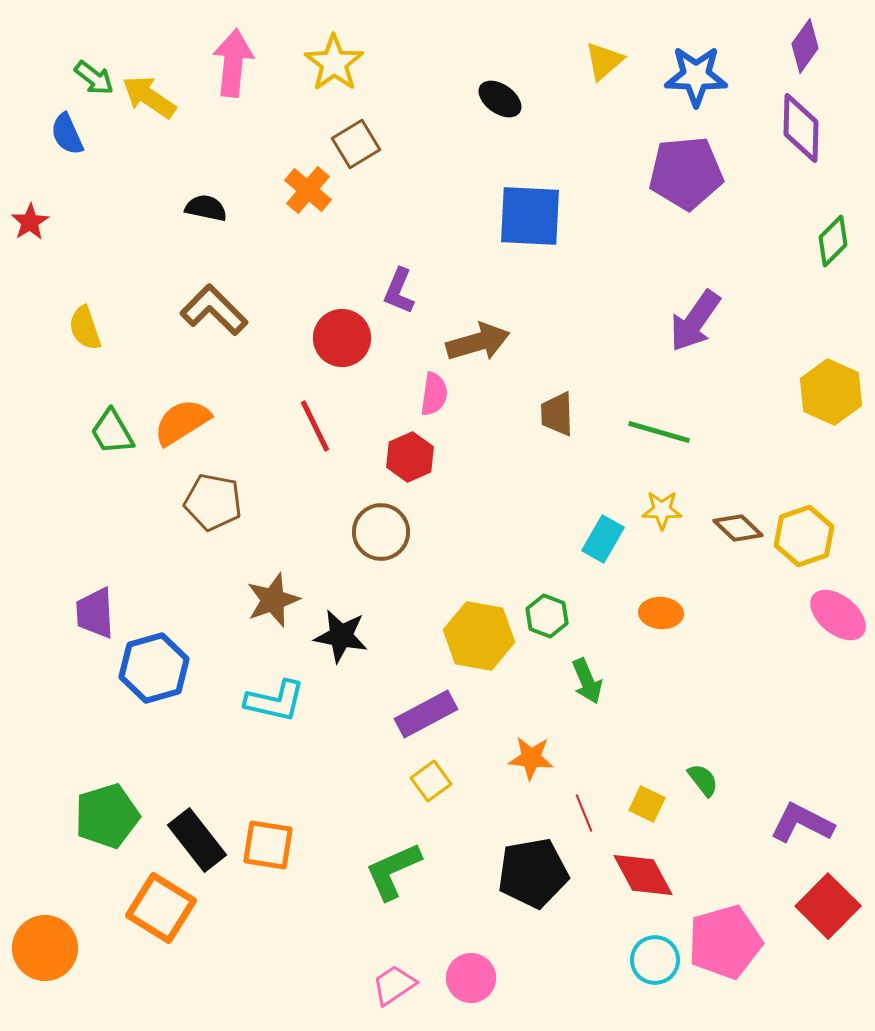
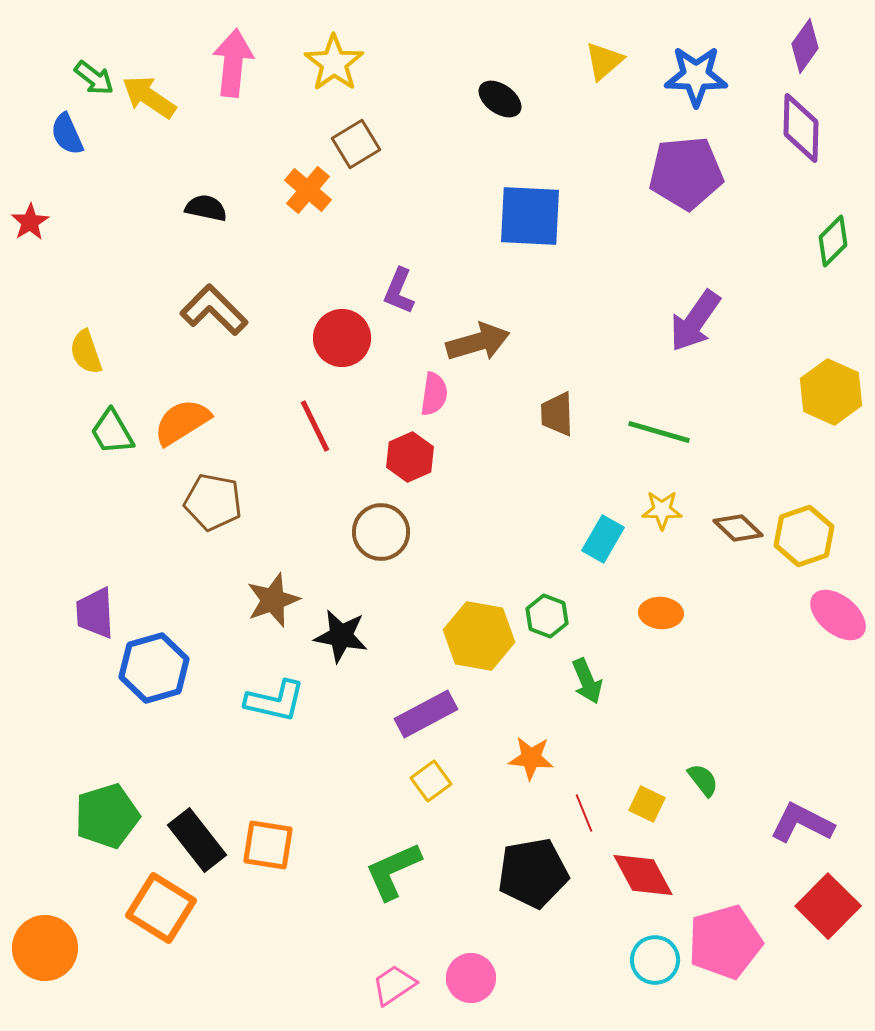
yellow semicircle at (85, 328): moved 1 px right, 24 px down
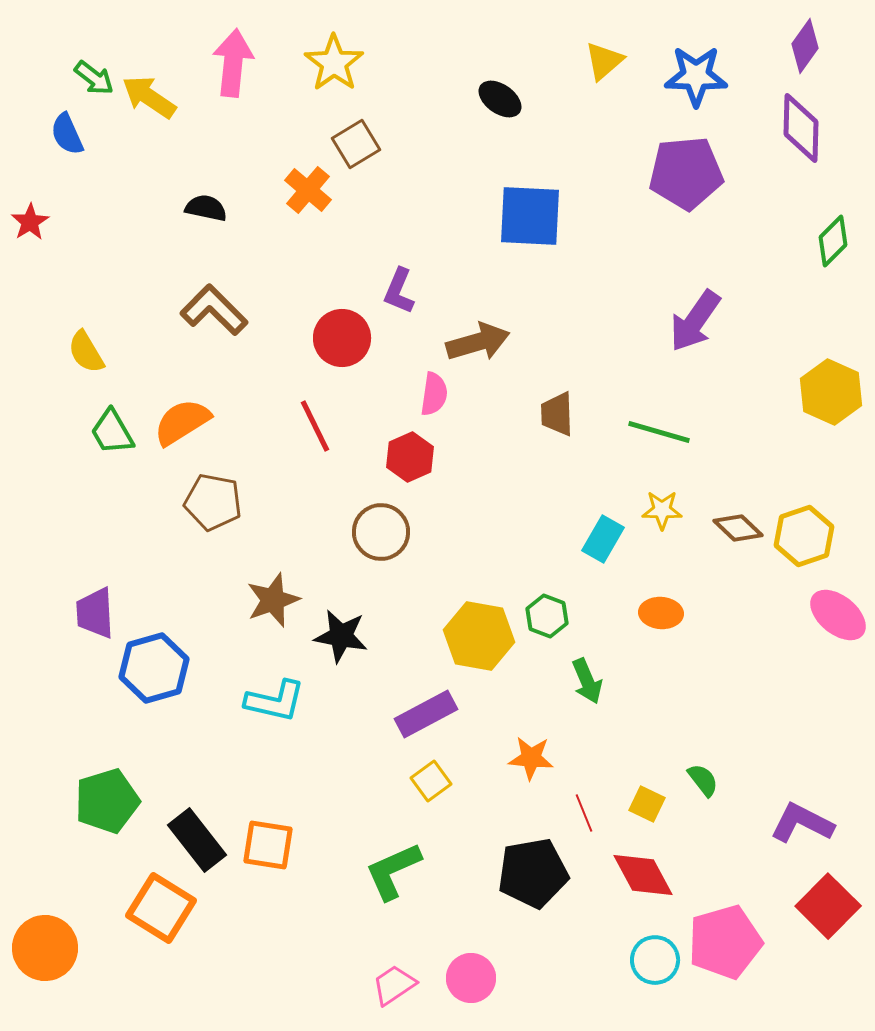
yellow semicircle at (86, 352): rotated 12 degrees counterclockwise
green pentagon at (107, 816): moved 15 px up
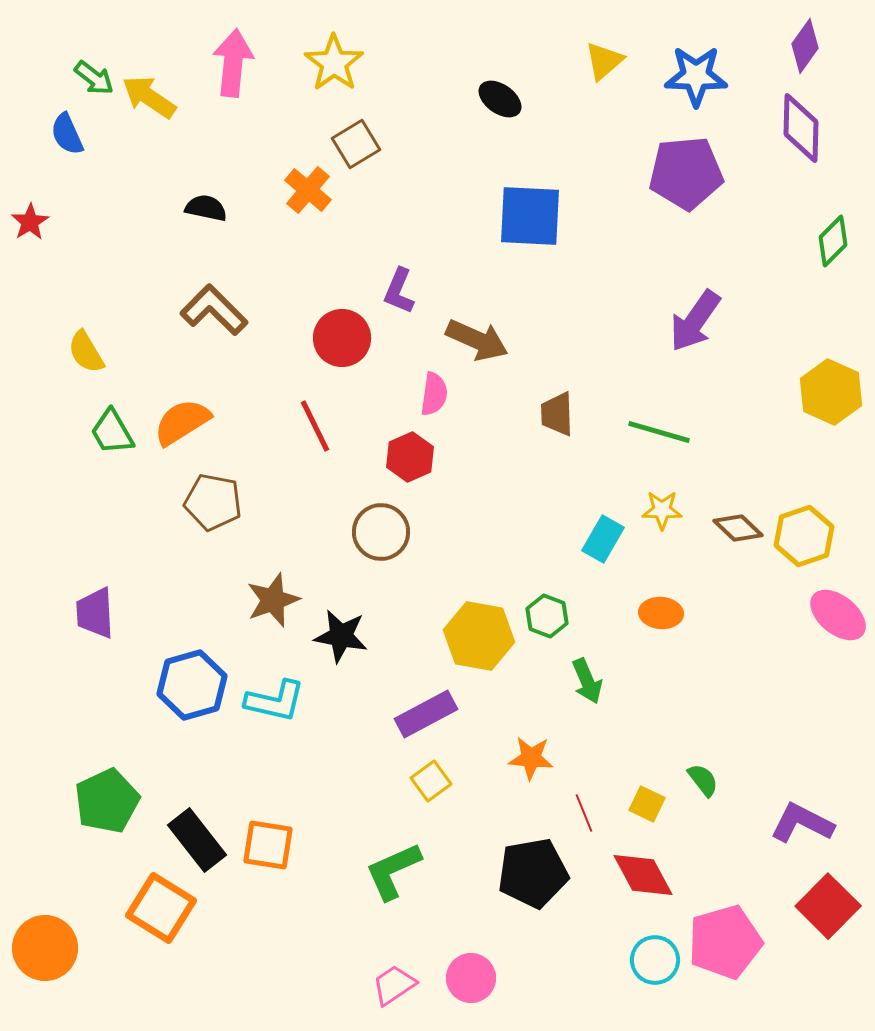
brown arrow at (478, 342): moved 1 px left, 2 px up; rotated 40 degrees clockwise
blue hexagon at (154, 668): moved 38 px right, 17 px down
green pentagon at (107, 801): rotated 8 degrees counterclockwise
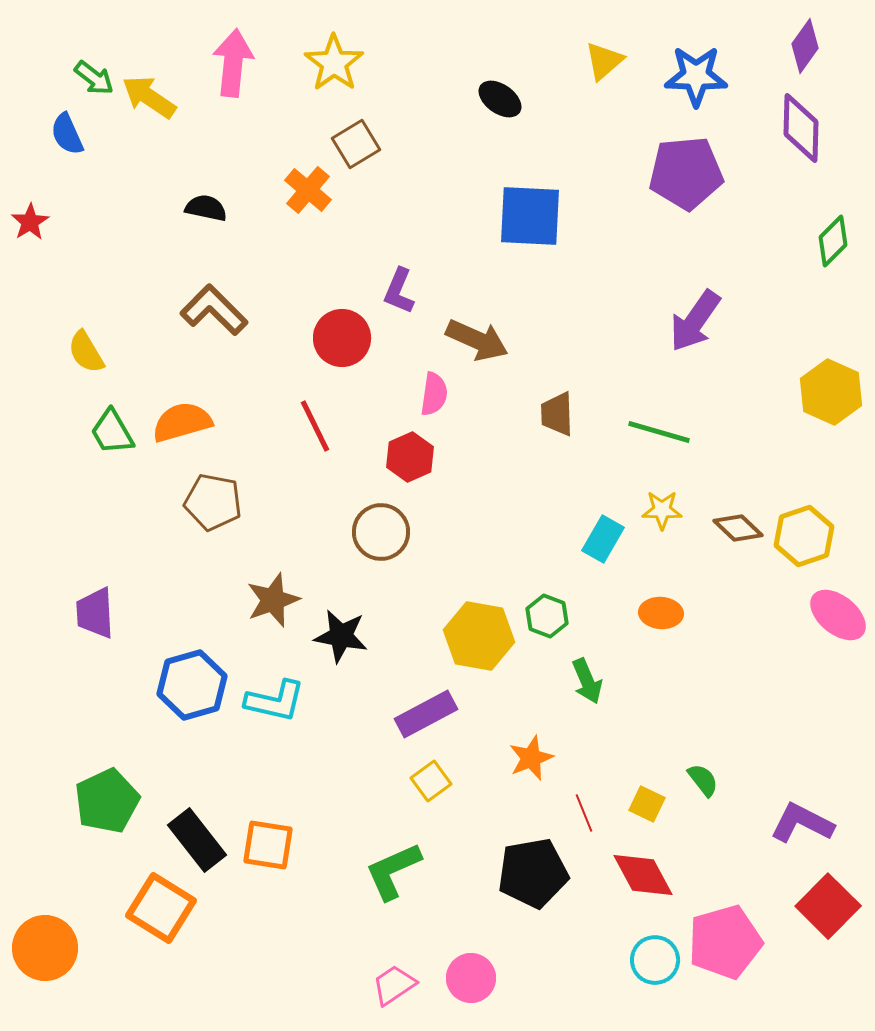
orange semicircle at (182, 422): rotated 16 degrees clockwise
orange star at (531, 758): rotated 27 degrees counterclockwise
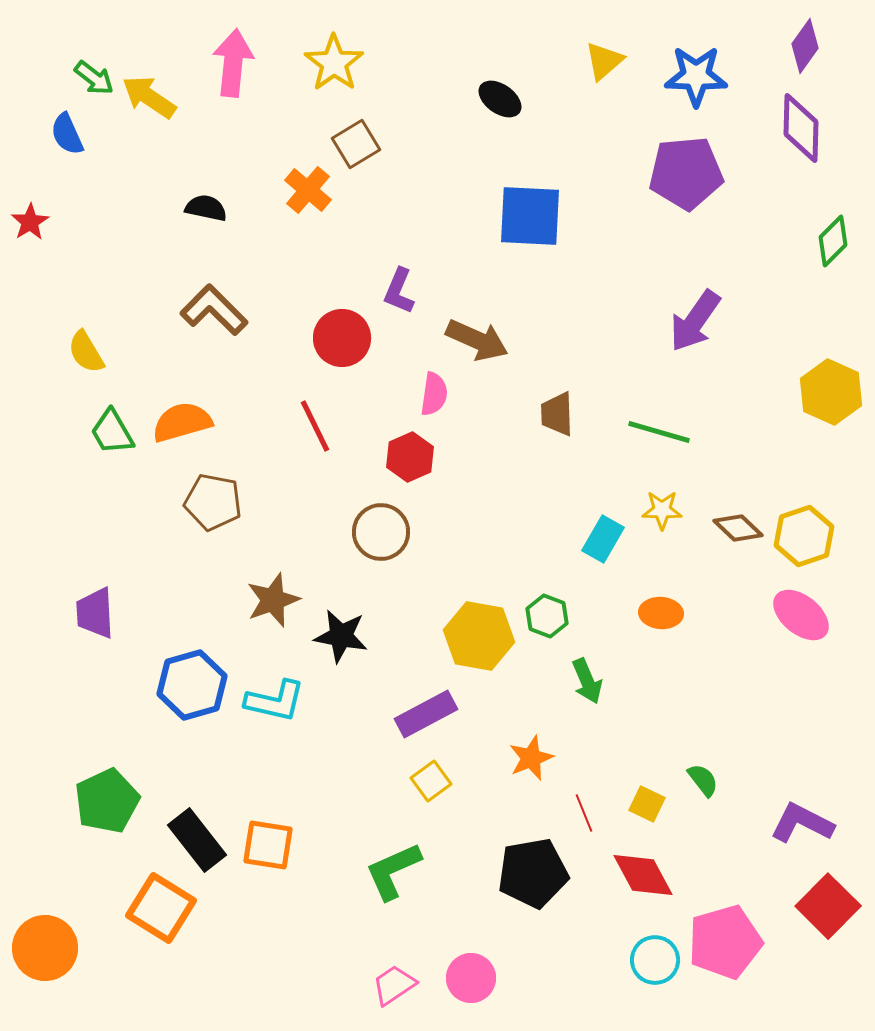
pink ellipse at (838, 615): moved 37 px left
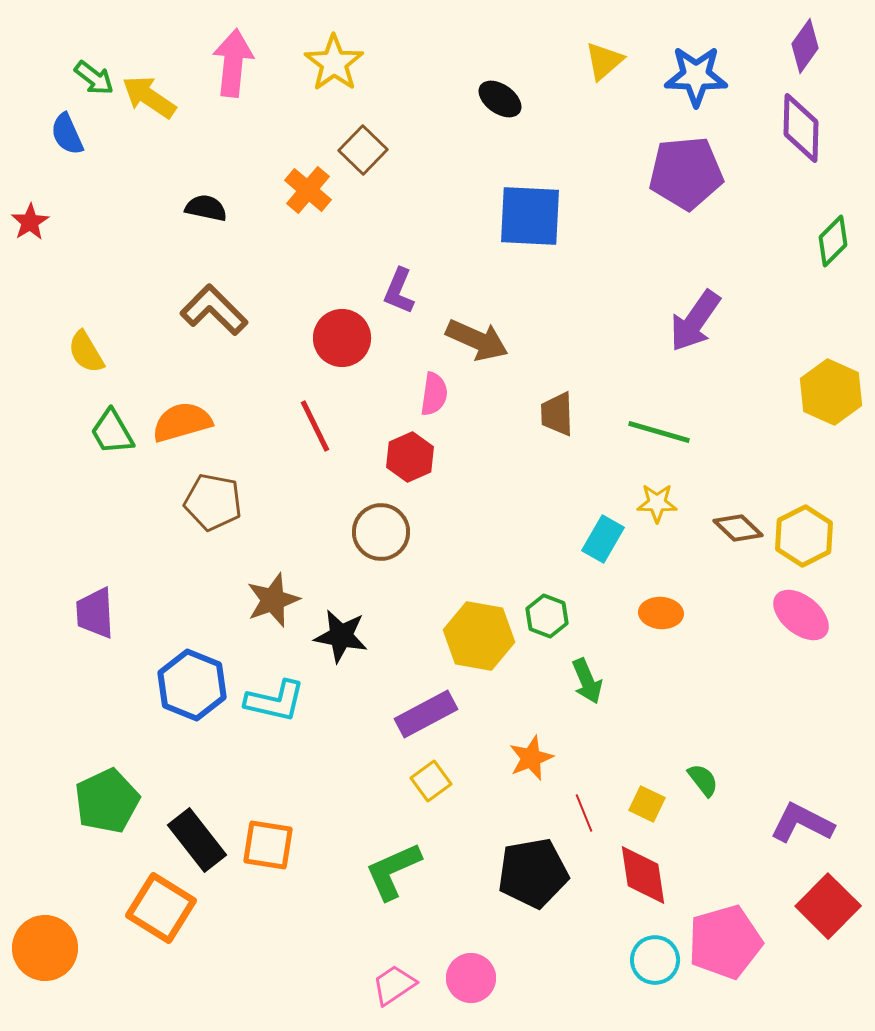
brown square at (356, 144): moved 7 px right, 6 px down; rotated 15 degrees counterclockwise
yellow star at (662, 510): moved 5 px left, 7 px up
yellow hexagon at (804, 536): rotated 8 degrees counterclockwise
blue hexagon at (192, 685): rotated 22 degrees counterclockwise
red diamond at (643, 875): rotated 20 degrees clockwise
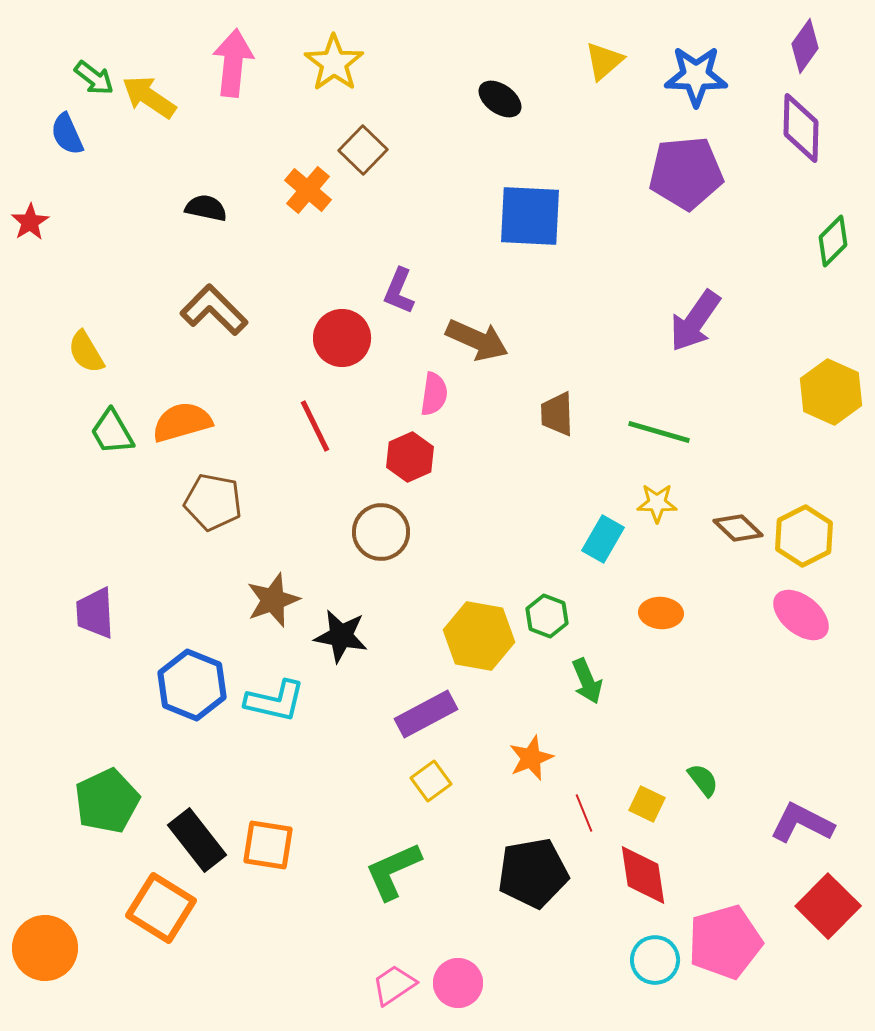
pink circle at (471, 978): moved 13 px left, 5 px down
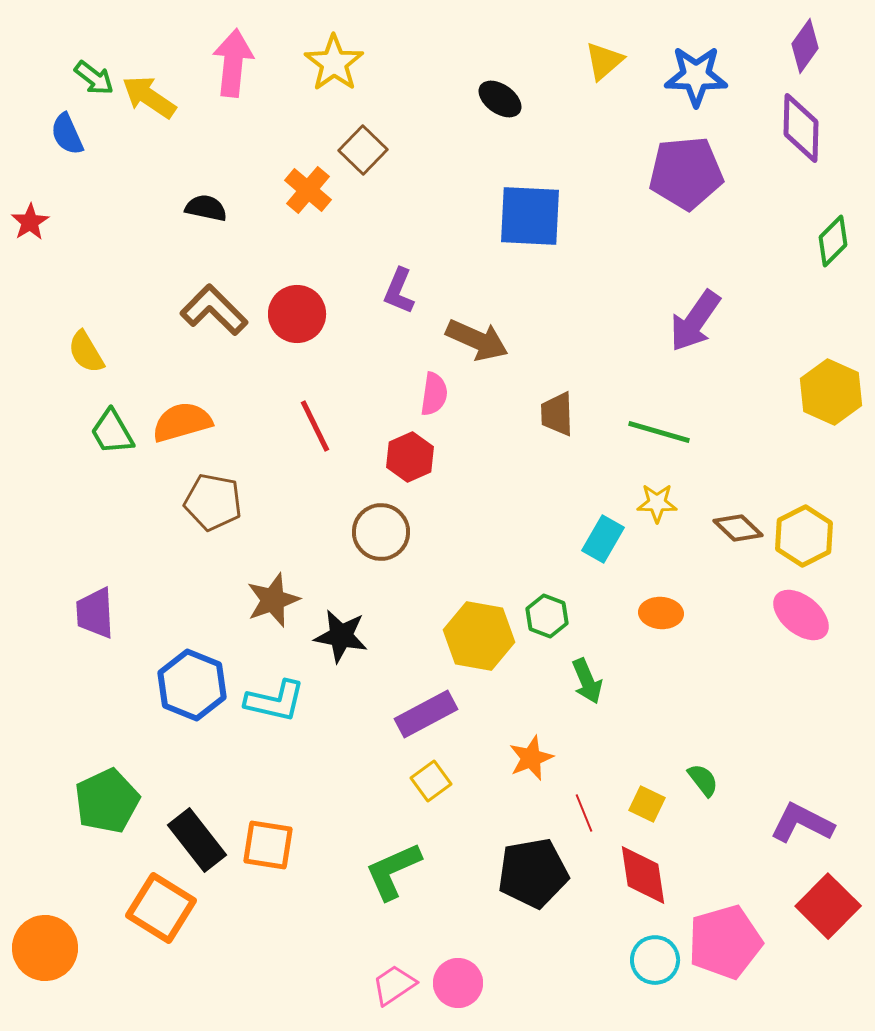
red circle at (342, 338): moved 45 px left, 24 px up
